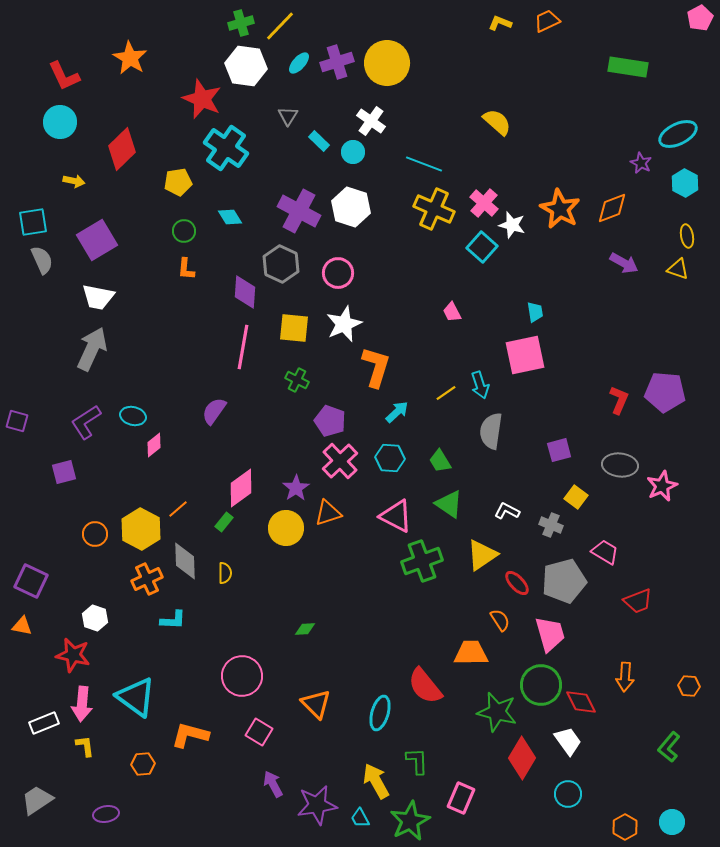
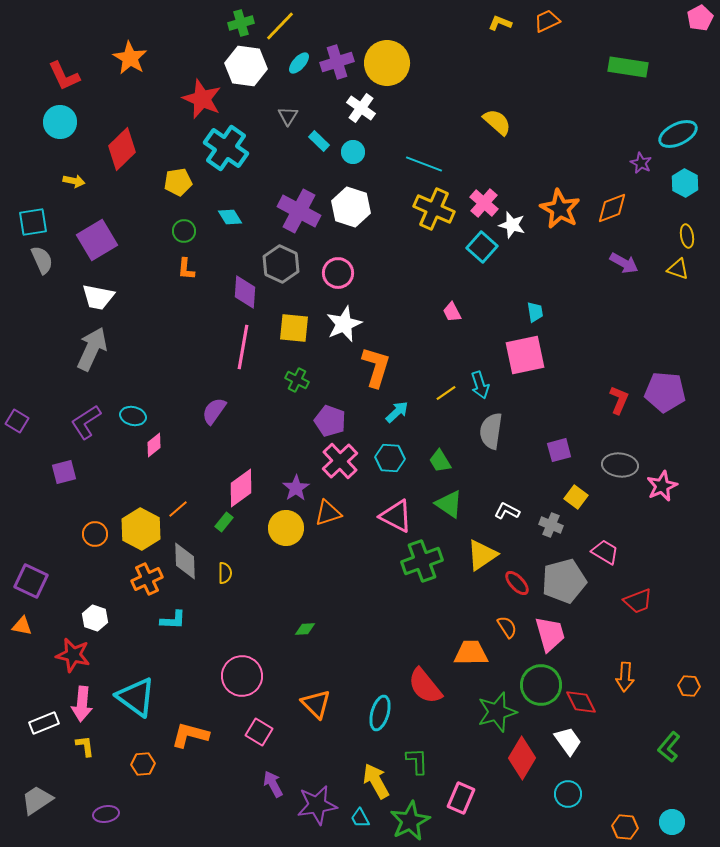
white cross at (371, 121): moved 10 px left, 13 px up
purple square at (17, 421): rotated 15 degrees clockwise
orange semicircle at (500, 620): moved 7 px right, 7 px down
green star at (497, 712): rotated 30 degrees counterclockwise
orange hexagon at (625, 827): rotated 25 degrees counterclockwise
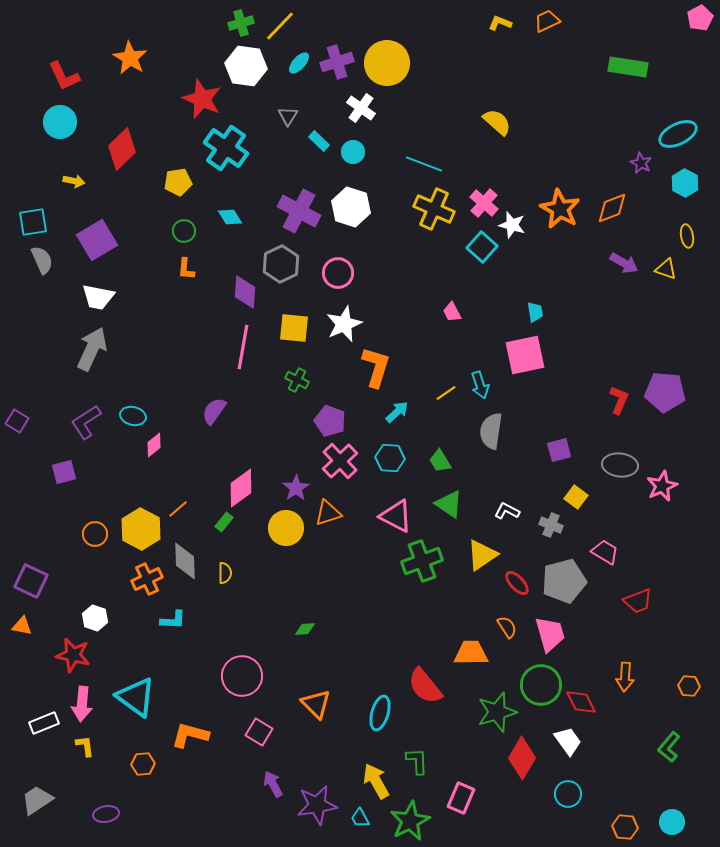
gray hexagon at (281, 264): rotated 9 degrees clockwise
yellow triangle at (678, 269): moved 12 px left
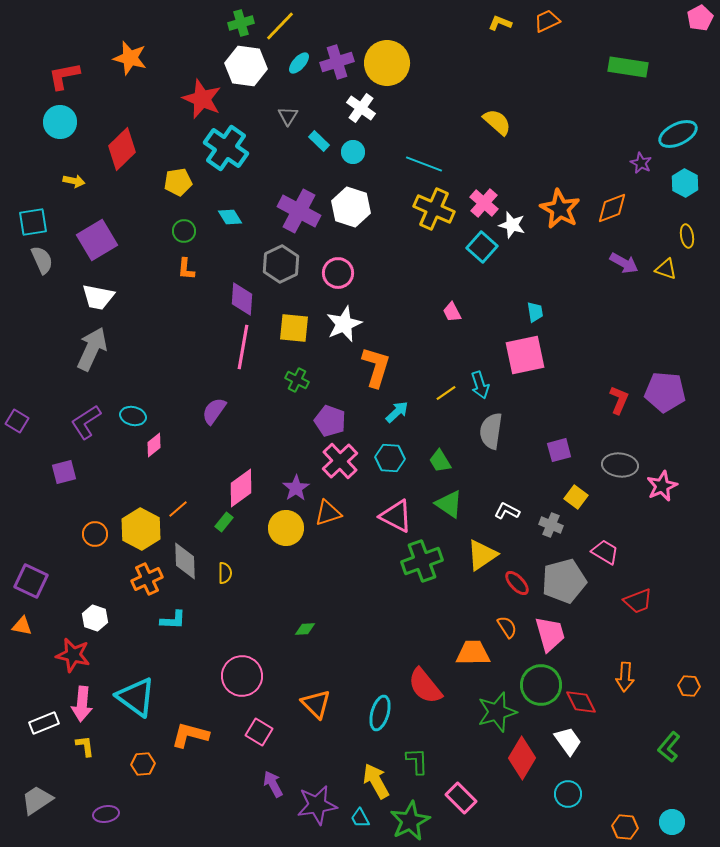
orange star at (130, 58): rotated 16 degrees counterclockwise
red L-shape at (64, 76): rotated 104 degrees clockwise
purple diamond at (245, 292): moved 3 px left, 7 px down
orange trapezoid at (471, 653): moved 2 px right
pink rectangle at (461, 798): rotated 68 degrees counterclockwise
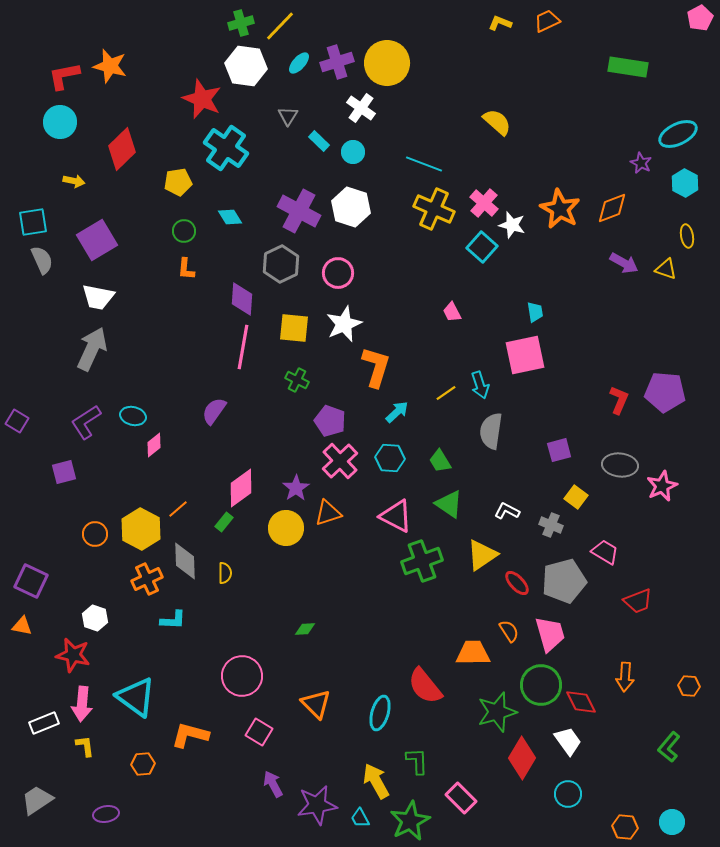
orange star at (130, 58): moved 20 px left, 8 px down
orange semicircle at (507, 627): moved 2 px right, 4 px down
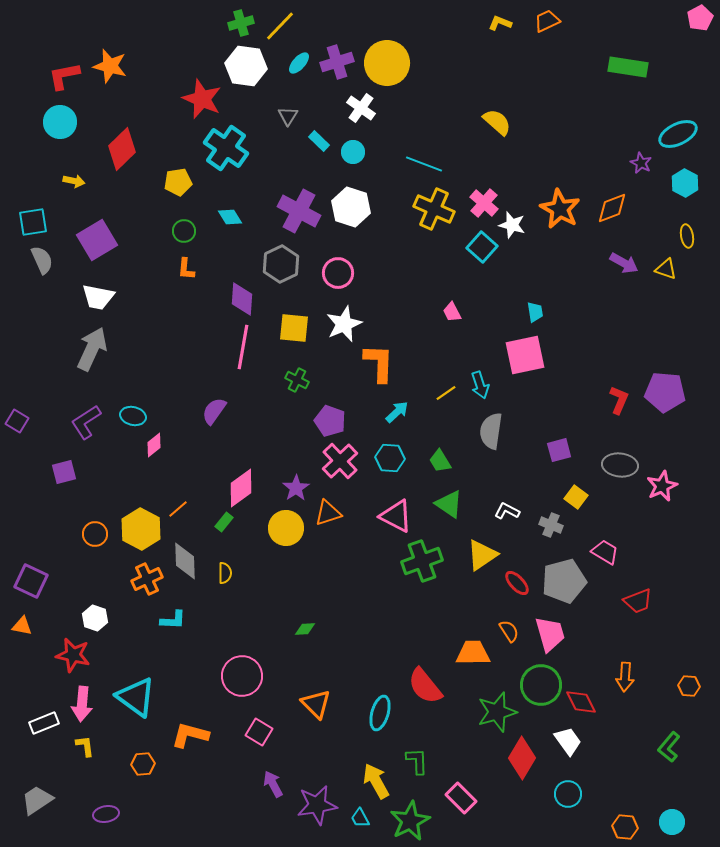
orange L-shape at (376, 367): moved 3 px right, 4 px up; rotated 15 degrees counterclockwise
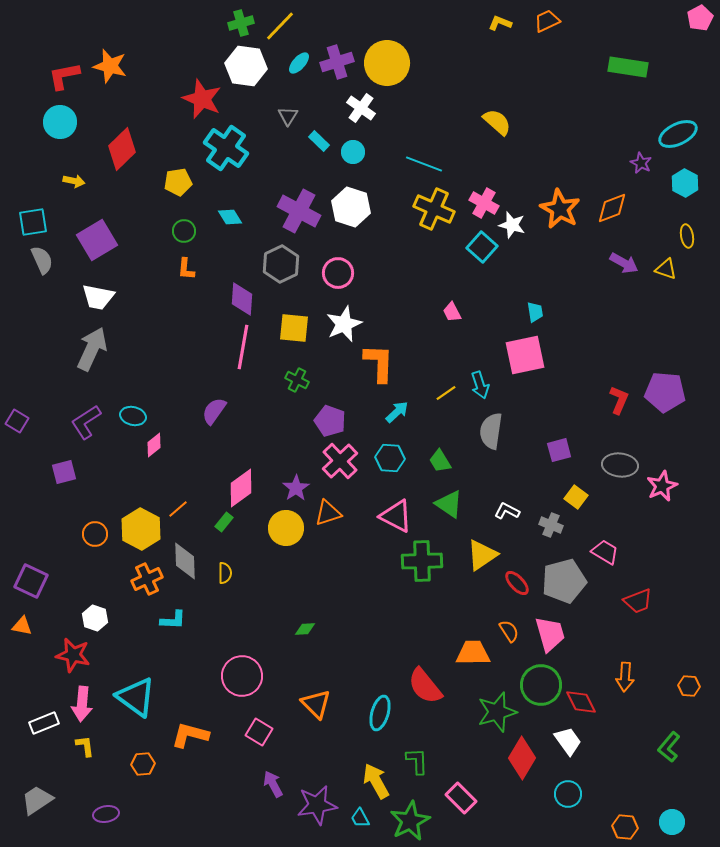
pink cross at (484, 203): rotated 12 degrees counterclockwise
green cross at (422, 561): rotated 18 degrees clockwise
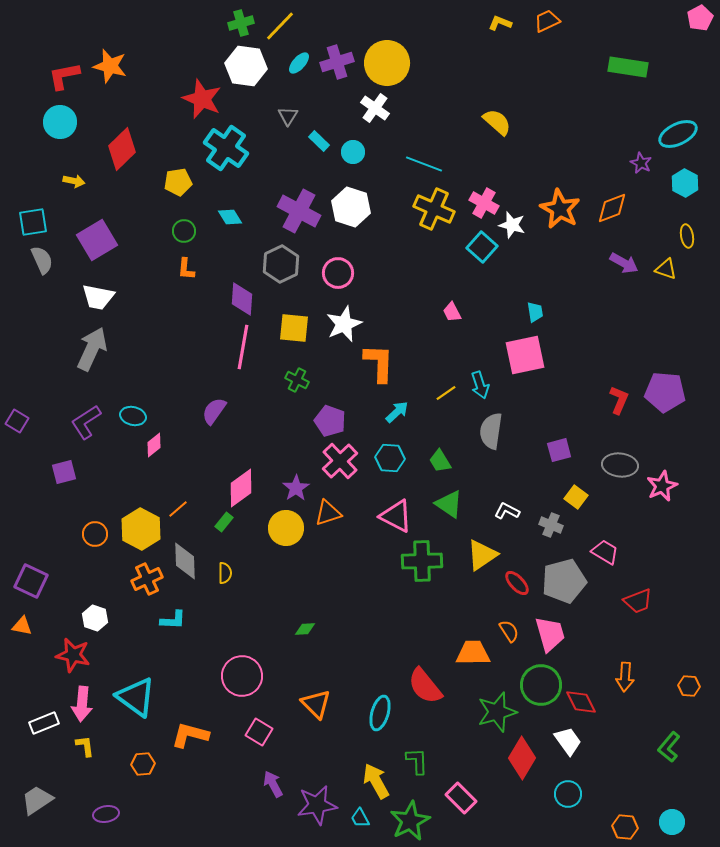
white cross at (361, 108): moved 14 px right
